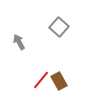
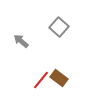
gray arrow: moved 2 px right, 1 px up; rotated 21 degrees counterclockwise
brown rectangle: moved 3 px up; rotated 24 degrees counterclockwise
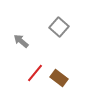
red line: moved 6 px left, 7 px up
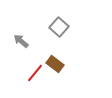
brown rectangle: moved 4 px left, 14 px up
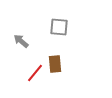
gray square: rotated 36 degrees counterclockwise
brown rectangle: rotated 48 degrees clockwise
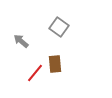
gray square: rotated 30 degrees clockwise
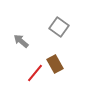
brown rectangle: rotated 24 degrees counterclockwise
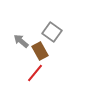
gray square: moved 7 px left, 5 px down
brown rectangle: moved 15 px left, 13 px up
